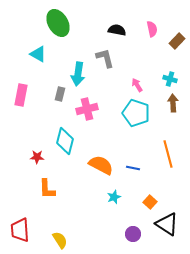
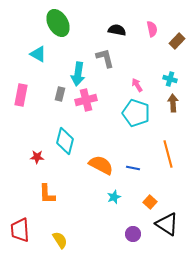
pink cross: moved 1 px left, 9 px up
orange L-shape: moved 5 px down
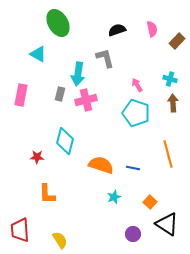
black semicircle: rotated 30 degrees counterclockwise
orange semicircle: rotated 10 degrees counterclockwise
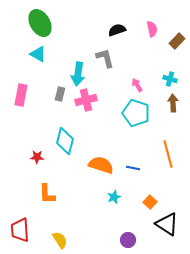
green ellipse: moved 18 px left
purple circle: moved 5 px left, 6 px down
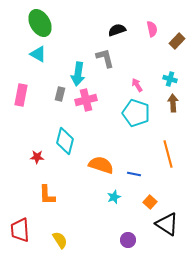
blue line: moved 1 px right, 6 px down
orange L-shape: moved 1 px down
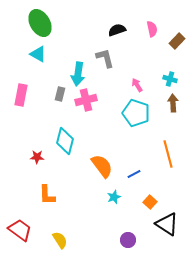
orange semicircle: moved 1 px right, 1 px down; rotated 35 degrees clockwise
blue line: rotated 40 degrees counterclockwise
red trapezoid: rotated 130 degrees clockwise
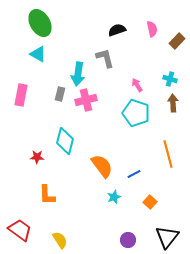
black triangle: moved 13 px down; rotated 35 degrees clockwise
